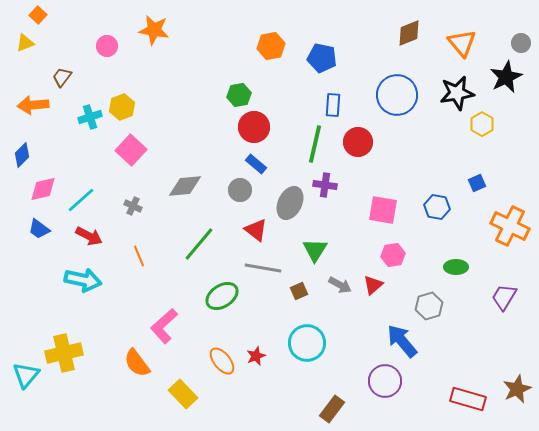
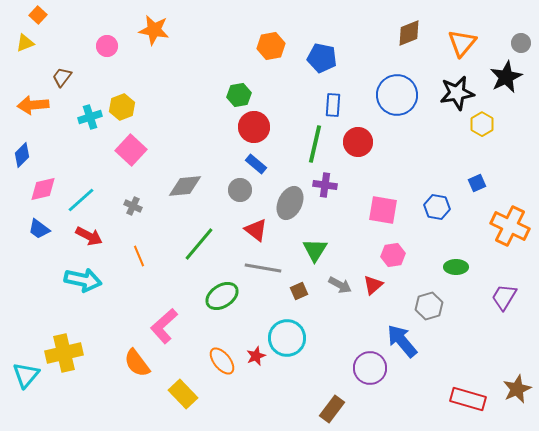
orange triangle at (462, 43): rotated 20 degrees clockwise
cyan circle at (307, 343): moved 20 px left, 5 px up
purple circle at (385, 381): moved 15 px left, 13 px up
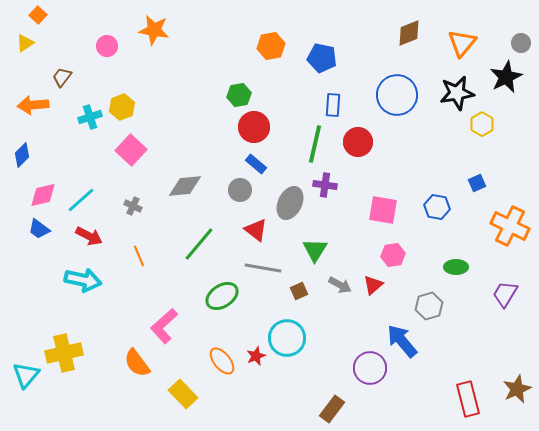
yellow triangle at (25, 43): rotated 12 degrees counterclockwise
pink diamond at (43, 189): moved 6 px down
purple trapezoid at (504, 297): moved 1 px right, 3 px up
red rectangle at (468, 399): rotated 60 degrees clockwise
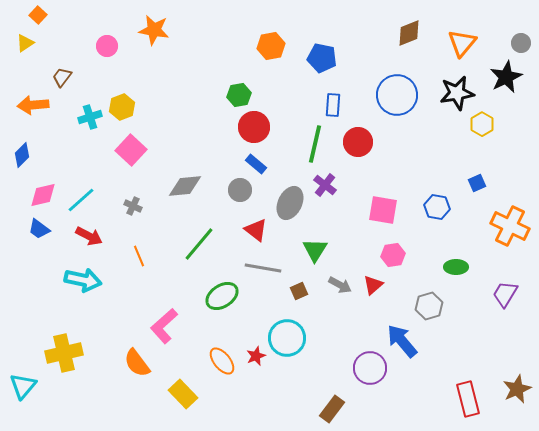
purple cross at (325, 185): rotated 30 degrees clockwise
cyan triangle at (26, 375): moved 3 px left, 11 px down
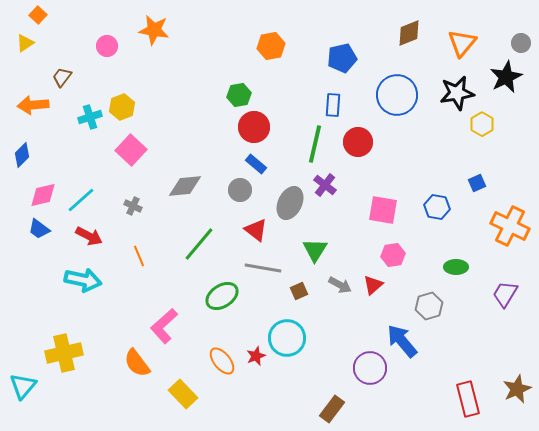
blue pentagon at (322, 58): moved 20 px right; rotated 24 degrees counterclockwise
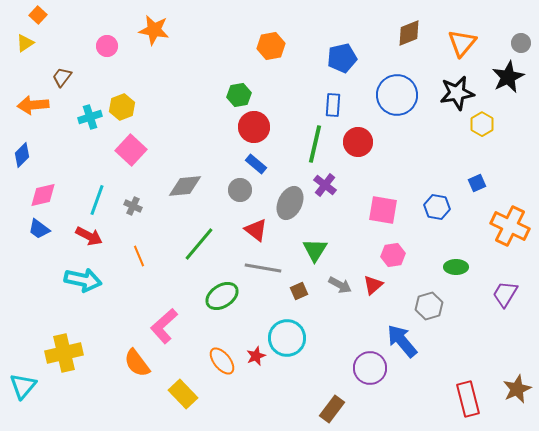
black star at (506, 77): moved 2 px right
cyan line at (81, 200): moved 16 px right; rotated 28 degrees counterclockwise
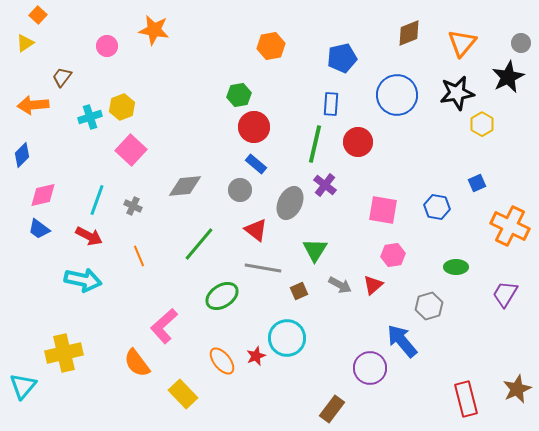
blue rectangle at (333, 105): moved 2 px left, 1 px up
red rectangle at (468, 399): moved 2 px left
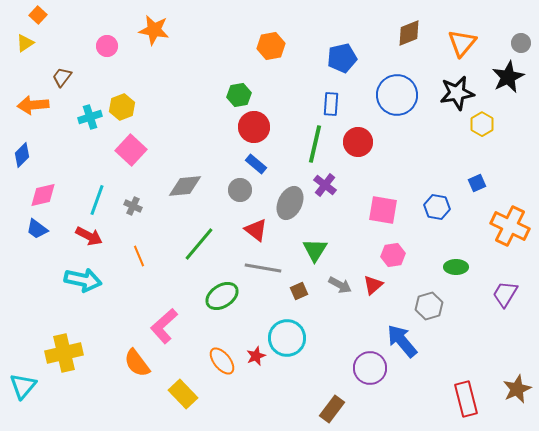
blue trapezoid at (39, 229): moved 2 px left
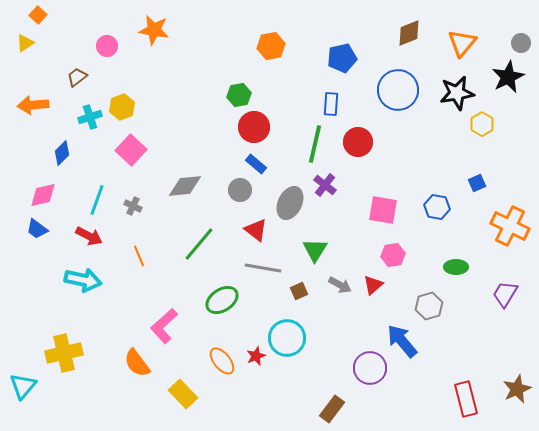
brown trapezoid at (62, 77): moved 15 px right; rotated 15 degrees clockwise
blue circle at (397, 95): moved 1 px right, 5 px up
blue diamond at (22, 155): moved 40 px right, 2 px up
green ellipse at (222, 296): moved 4 px down
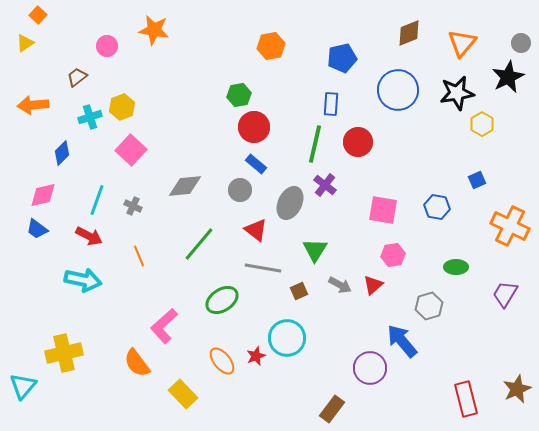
blue square at (477, 183): moved 3 px up
